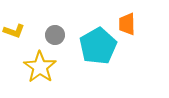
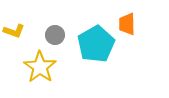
cyan pentagon: moved 2 px left, 2 px up
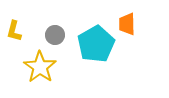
yellow L-shape: rotated 85 degrees clockwise
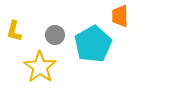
orange trapezoid: moved 7 px left, 8 px up
cyan pentagon: moved 3 px left
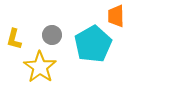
orange trapezoid: moved 4 px left
yellow L-shape: moved 8 px down
gray circle: moved 3 px left
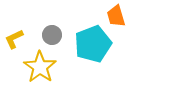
orange trapezoid: rotated 15 degrees counterclockwise
yellow L-shape: rotated 50 degrees clockwise
cyan pentagon: rotated 9 degrees clockwise
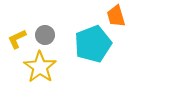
gray circle: moved 7 px left
yellow L-shape: moved 3 px right
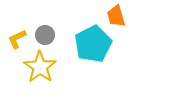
cyan pentagon: rotated 6 degrees counterclockwise
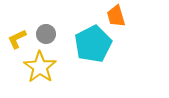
gray circle: moved 1 px right, 1 px up
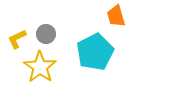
cyan pentagon: moved 2 px right, 8 px down
